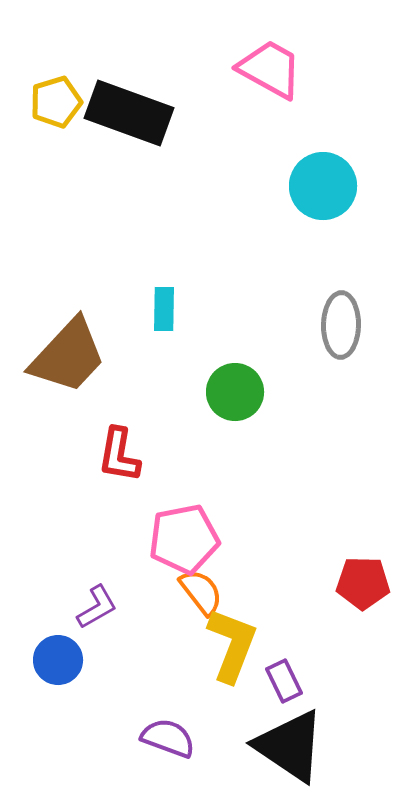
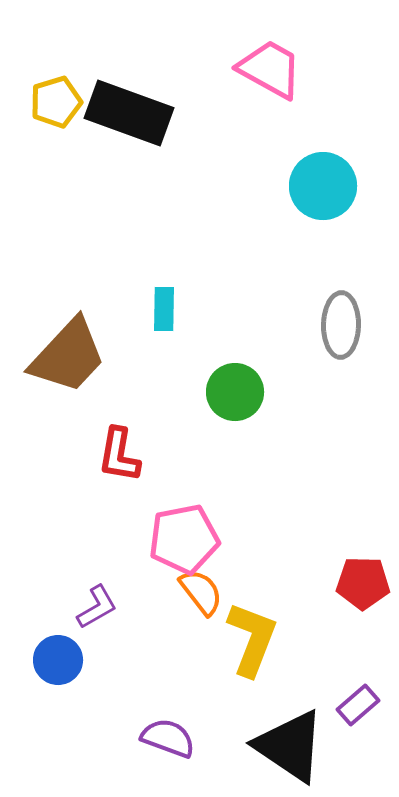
yellow L-shape: moved 20 px right, 6 px up
purple rectangle: moved 74 px right, 24 px down; rotated 75 degrees clockwise
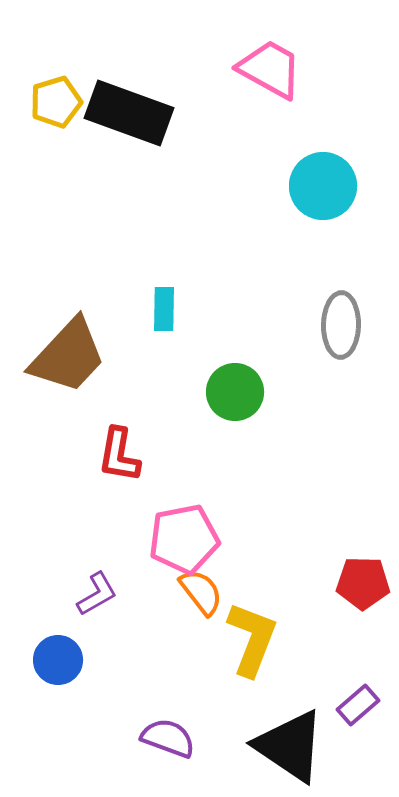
purple L-shape: moved 13 px up
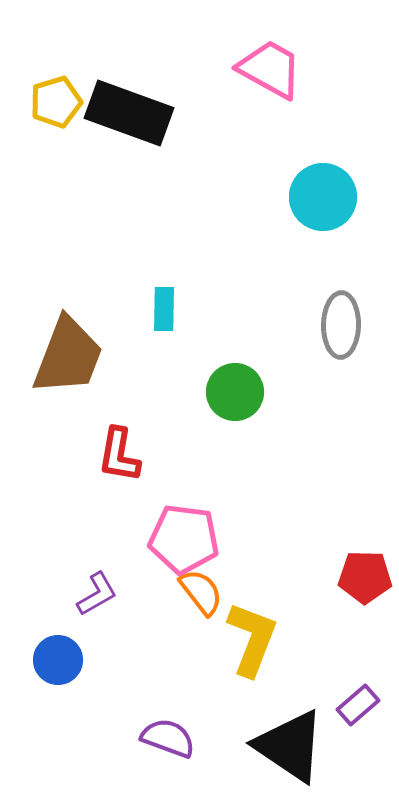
cyan circle: moved 11 px down
brown trapezoid: rotated 22 degrees counterclockwise
pink pentagon: rotated 18 degrees clockwise
red pentagon: moved 2 px right, 6 px up
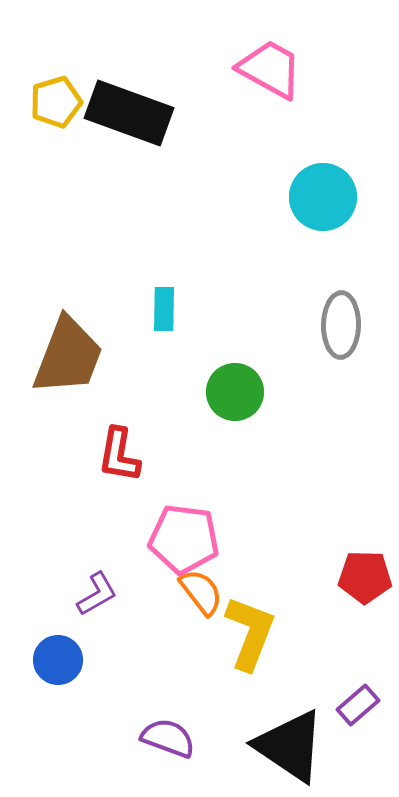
yellow L-shape: moved 2 px left, 6 px up
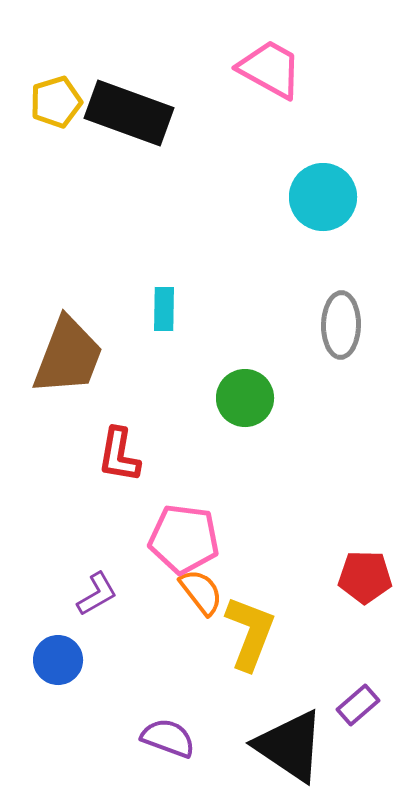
green circle: moved 10 px right, 6 px down
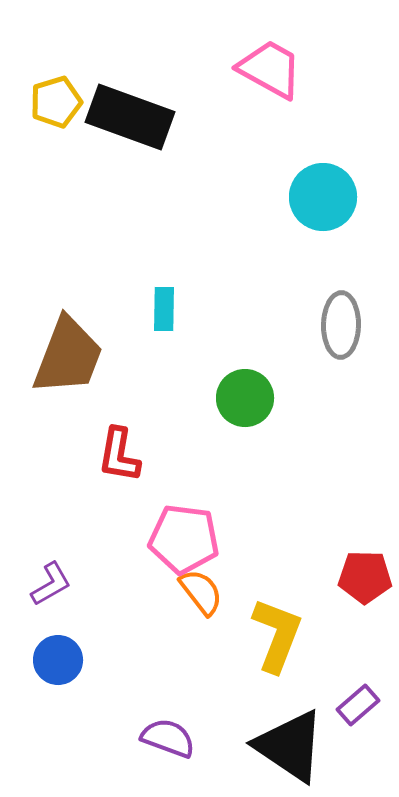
black rectangle: moved 1 px right, 4 px down
purple L-shape: moved 46 px left, 10 px up
yellow L-shape: moved 27 px right, 2 px down
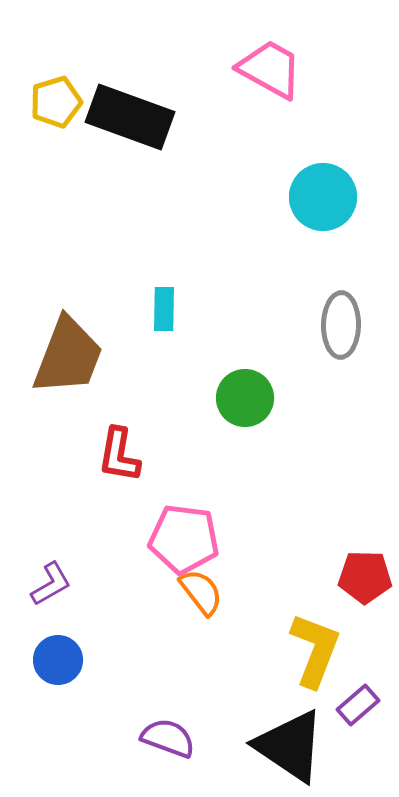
yellow L-shape: moved 38 px right, 15 px down
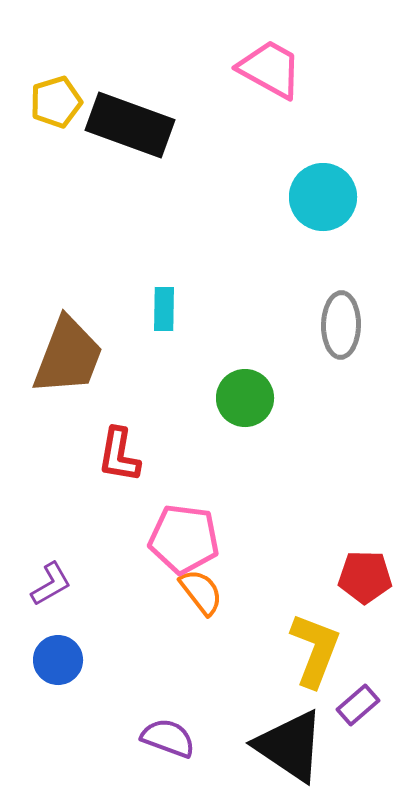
black rectangle: moved 8 px down
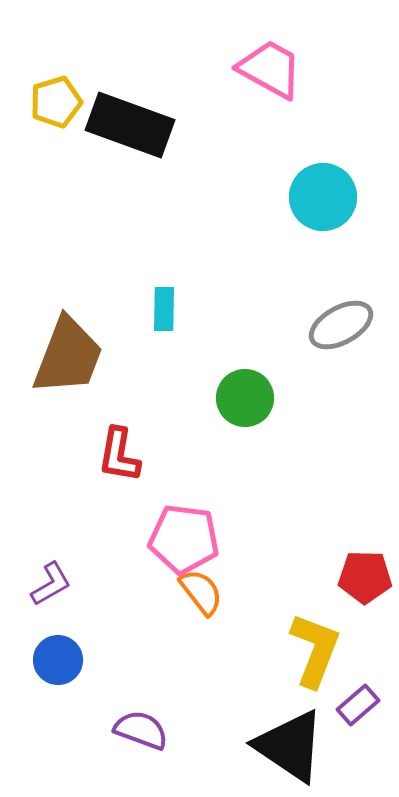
gray ellipse: rotated 60 degrees clockwise
purple semicircle: moved 27 px left, 8 px up
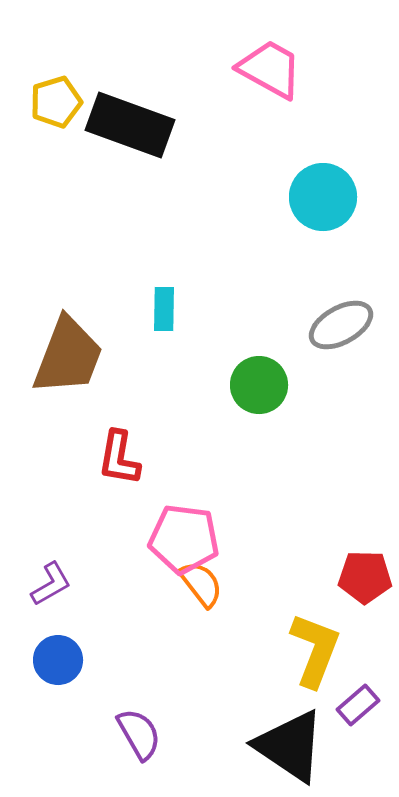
green circle: moved 14 px right, 13 px up
red L-shape: moved 3 px down
orange semicircle: moved 8 px up
purple semicircle: moved 2 px left, 4 px down; rotated 40 degrees clockwise
